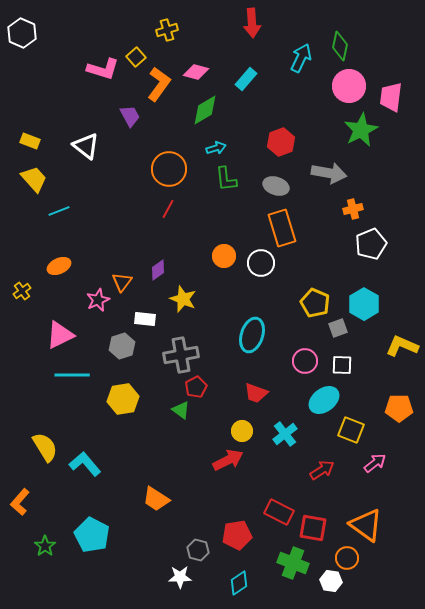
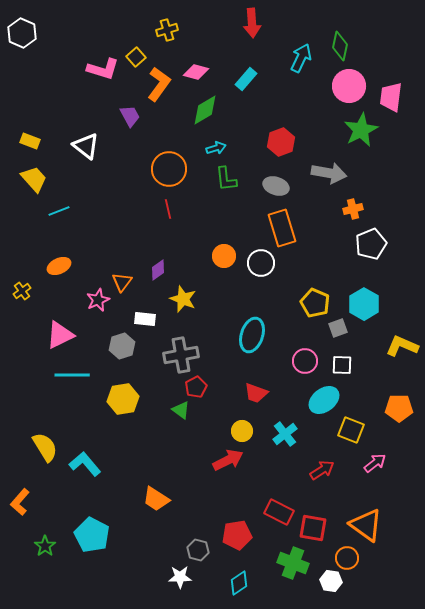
red line at (168, 209): rotated 42 degrees counterclockwise
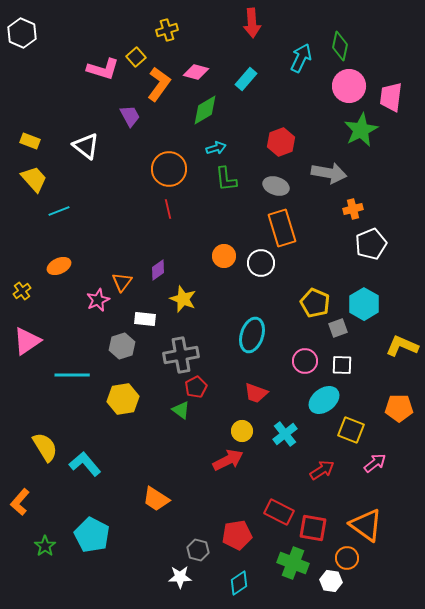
pink triangle at (60, 335): moved 33 px left, 6 px down; rotated 8 degrees counterclockwise
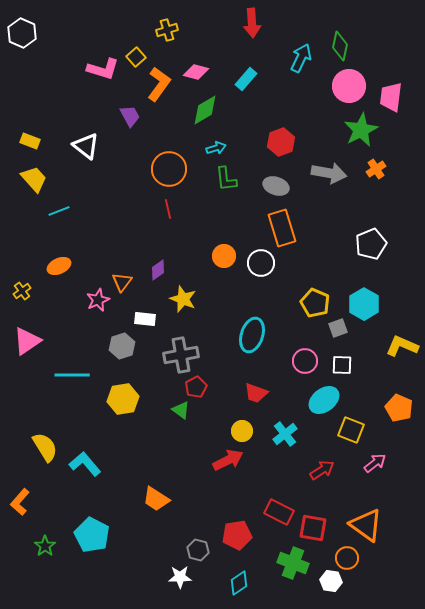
orange cross at (353, 209): moved 23 px right, 40 px up; rotated 18 degrees counterclockwise
orange pentagon at (399, 408): rotated 24 degrees clockwise
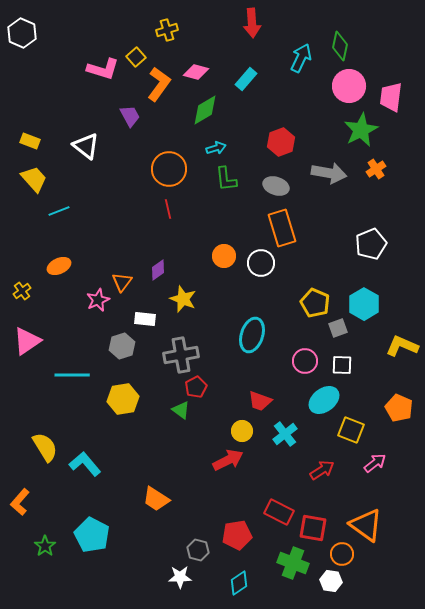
red trapezoid at (256, 393): moved 4 px right, 8 px down
orange circle at (347, 558): moved 5 px left, 4 px up
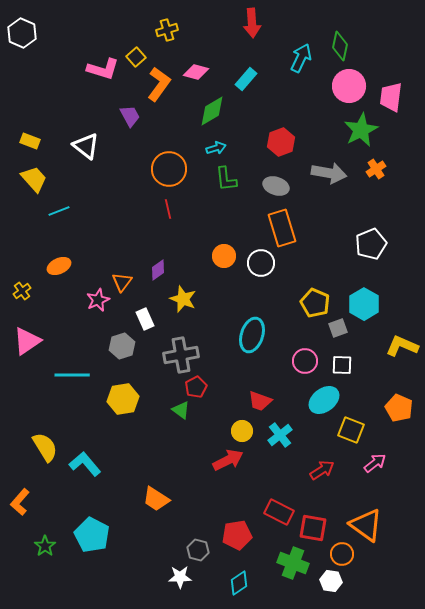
green diamond at (205, 110): moved 7 px right, 1 px down
white rectangle at (145, 319): rotated 60 degrees clockwise
cyan cross at (285, 434): moved 5 px left, 1 px down
